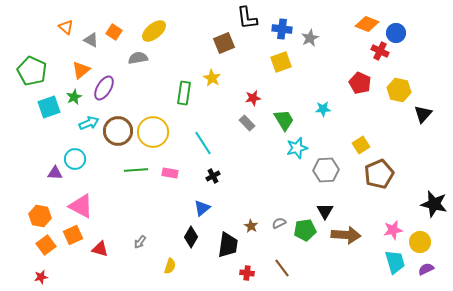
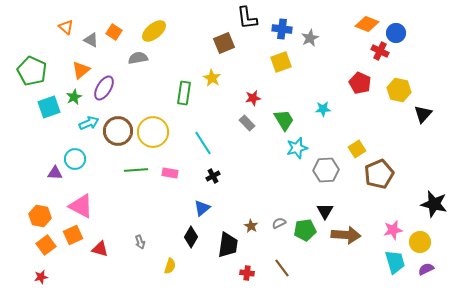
yellow square at (361, 145): moved 4 px left, 4 px down
gray arrow at (140, 242): rotated 56 degrees counterclockwise
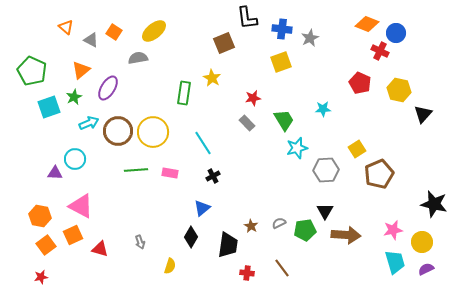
purple ellipse at (104, 88): moved 4 px right
yellow circle at (420, 242): moved 2 px right
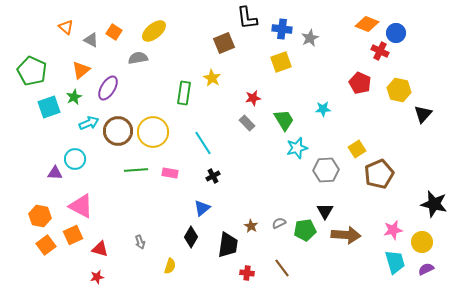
red star at (41, 277): moved 56 px right
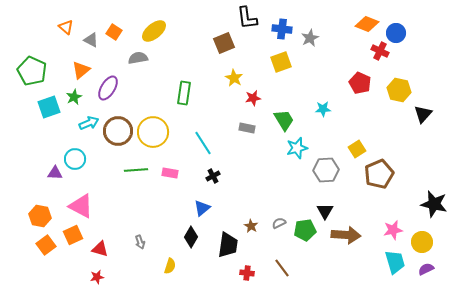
yellow star at (212, 78): moved 22 px right
gray rectangle at (247, 123): moved 5 px down; rotated 35 degrees counterclockwise
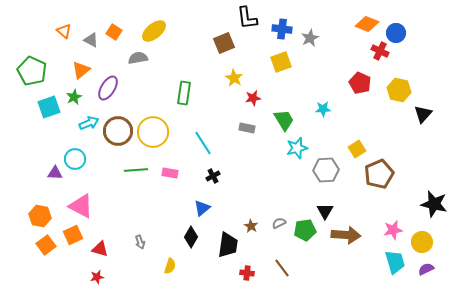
orange triangle at (66, 27): moved 2 px left, 4 px down
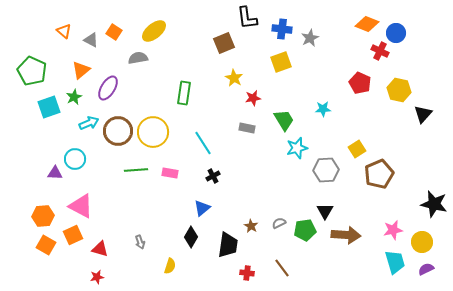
orange hexagon at (40, 216): moved 3 px right; rotated 15 degrees counterclockwise
orange square at (46, 245): rotated 24 degrees counterclockwise
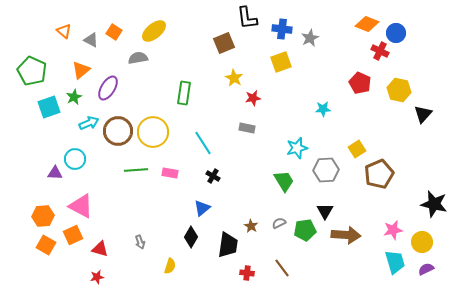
green trapezoid at (284, 120): moved 61 px down
black cross at (213, 176): rotated 32 degrees counterclockwise
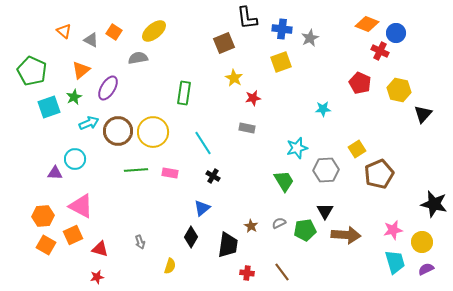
brown line at (282, 268): moved 4 px down
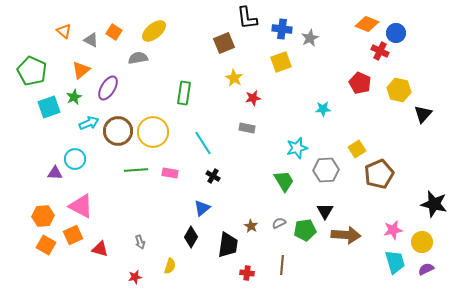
brown line at (282, 272): moved 7 px up; rotated 42 degrees clockwise
red star at (97, 277): moved 38 px right
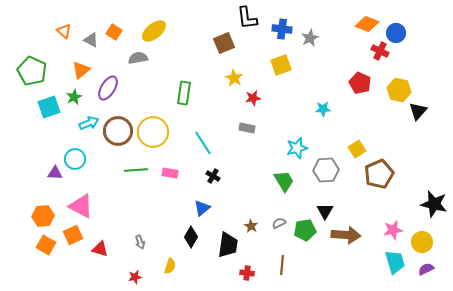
yellow square at (281, 62): moved 3 px down
black triangle at (423, 114): moved 5 px left, 3 px up
